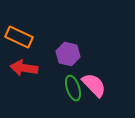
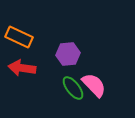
purple hexagon: rotated 20 degrees counterclockwise
red arrow: moved 2 px left
green ellipse: rotated 20 degrees counterclockwise
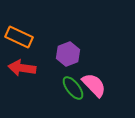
purple hexagon: rotated 15 degrees counterclockwise
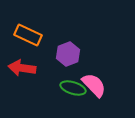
orange rectangle: moved 9 px right, 2 px up
green ellipse: rotated 35 degrees counterclockwise
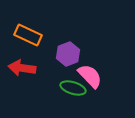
pink semicircle: moved 4 px left, 9 px up
